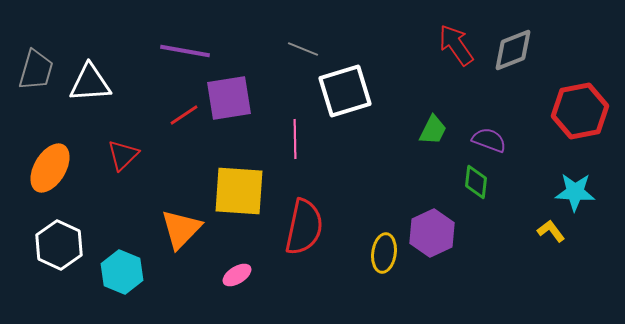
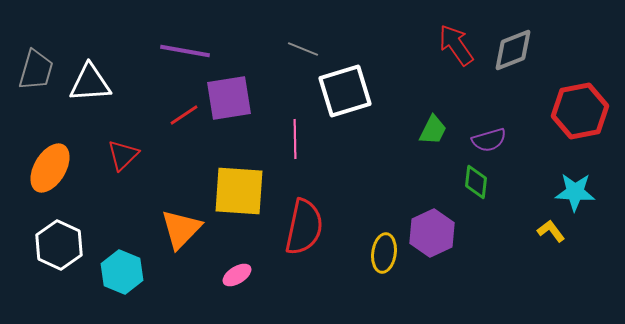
purple semicircle: rotated 144 degrees clockwise
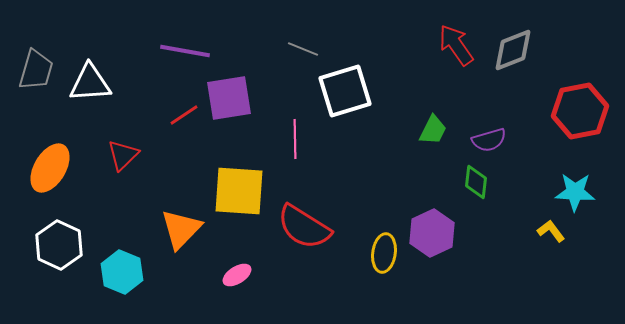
red semicircle: rotated 110 degrees clockwise
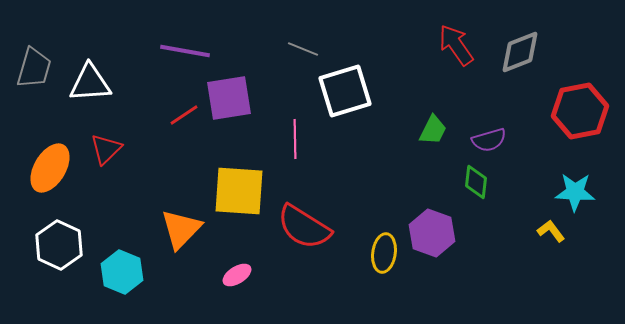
gray diamond: moved 7 px right, 2 px down
gray trapezoid: moved 2 px left, 2 px up
red triangle: moved 17 px left, 6 px up
purple hexagon: rotated 15 degrees counterclockwise
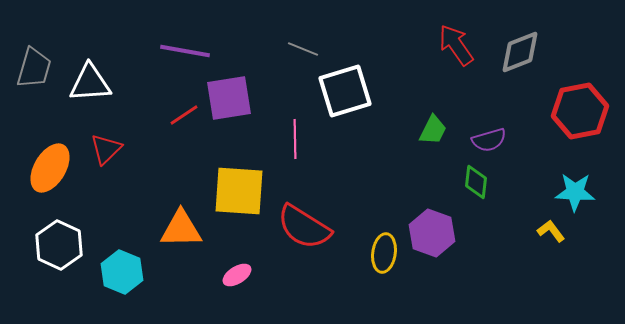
orange triangle: rotated 45 degrees clockwise
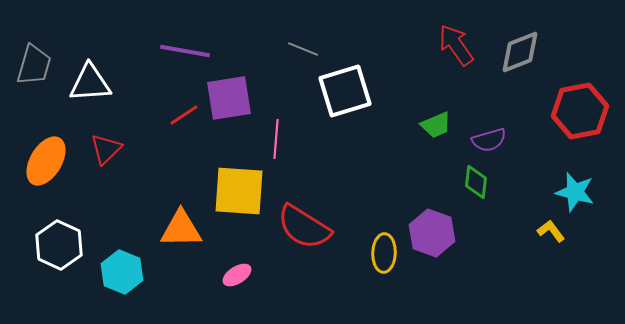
gray trapezoid: moved 3 px up
green trapezoid: moved 3 px right, 5 px up; rotated 40 degrees clockwise
pink line: moved 19 px left; rotated 6 degrees clockwise
orange ellipse: moved 4 px left, 7 px up
cyan star: rotated 12 degrees clockwise
yellow ellipse: rotated 6 degrees counterclockwise
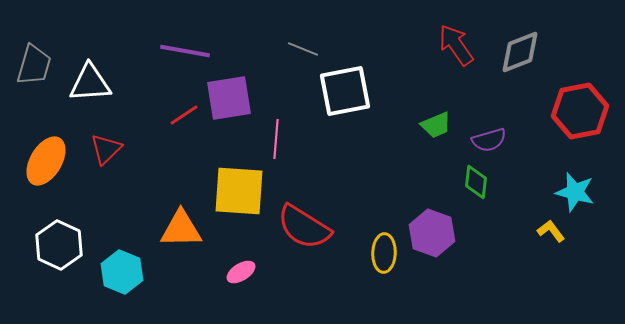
white square: rotated 6 degrees clockwise
pink ellipse: moved 4 px right, 3 px up
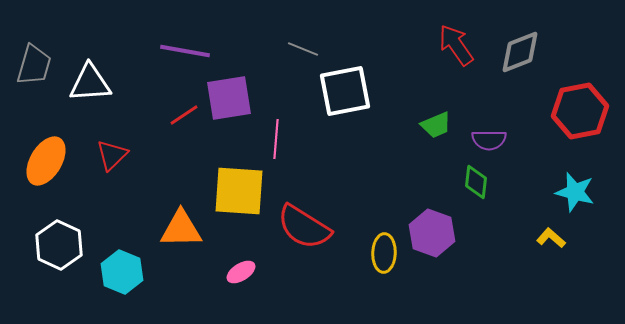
purple semicircle: rotated 16 degrees clockwise
red triangle: moved 6 px right, 6 px down
yellow L-shape: moved 7 px down; rotated 12 degrees counterclockwise
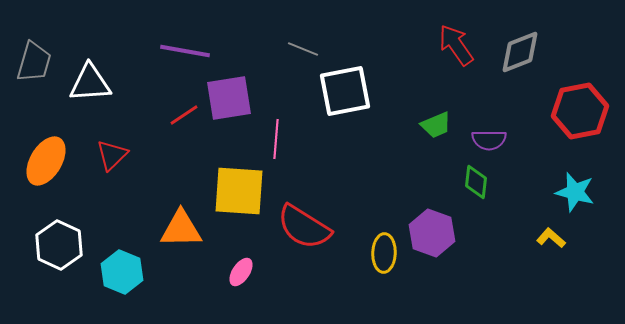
gray trapezoid: moved 3 px up
pink ellipse: rotated 24 degrees counterclockwise
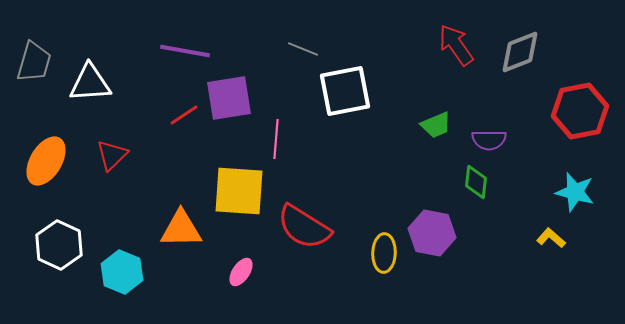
purple hexagon: rotated 9 degrees counterclockwise
